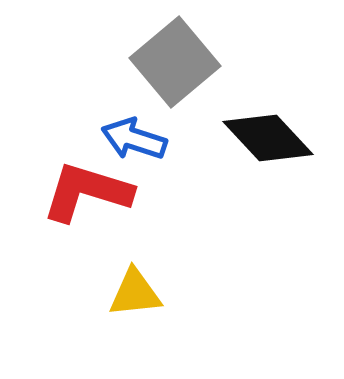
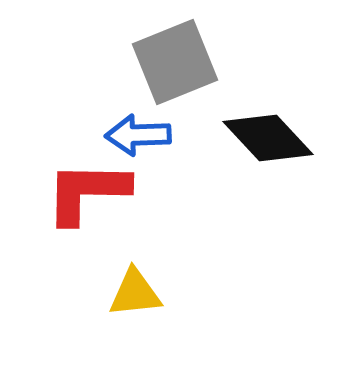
gray square: rotated 18 degrees clockwise
blue arrow: moved 4 px right, 4 px up; rotated 20 degrees counterclockwise
red L-shape: rotated 16 degrees counterclockwise
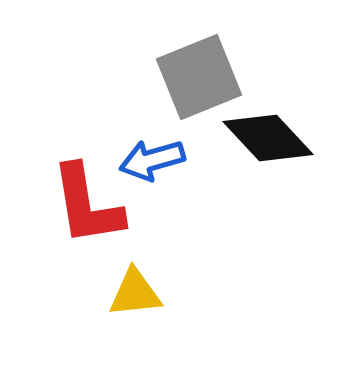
gray square: moved 24 px right, 15 px down
blue arrow: moved 14 px right, 25 px down; rotated 14 degrees counterclockwise
red L-shape: moved 13 px down; rotated 100 degrees counterclockwise
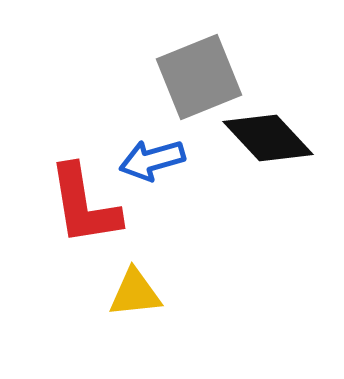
red L-shape: moved 3 px left
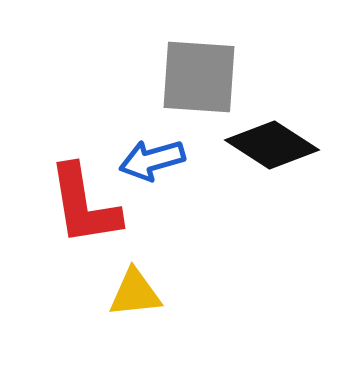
gray square: rotated 26 degrees clockwise
black diamond: moved 4 px right, 7 px down; rotated 14 degrees counterclockwise
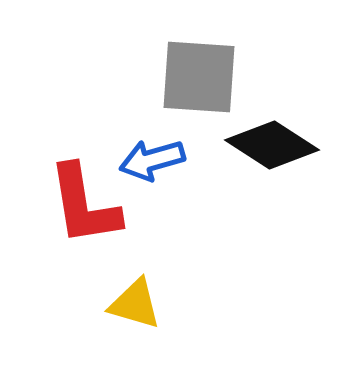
yellow triangle: moved 11 px down; rotated 22 degrees clockwise
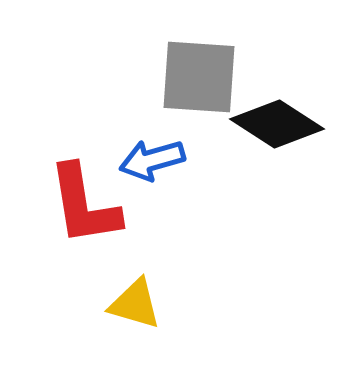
black diamond: moved 5 px right, 21 px up
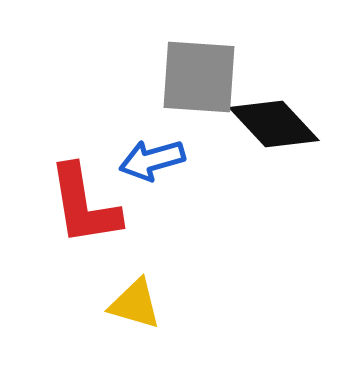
black diamond: moved 3 px left; rotated 14 degrees clockwise
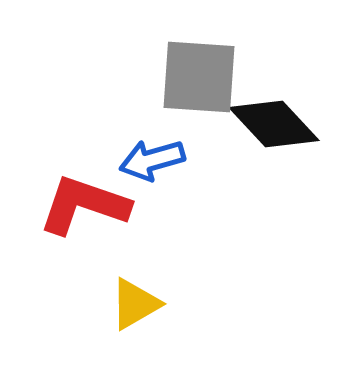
red L-shape: rotated 118 degrees clockwise
yellow triangle: rotated 46 degrees counterclockwise
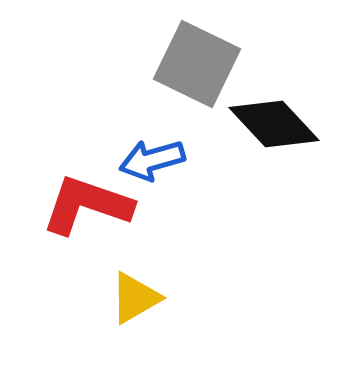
gray square: moved 2 px left, 13 px up; rotated 22 degrees clockwise
red L-shape: moved 3 px right
yellow triangle: moved 6 px up
